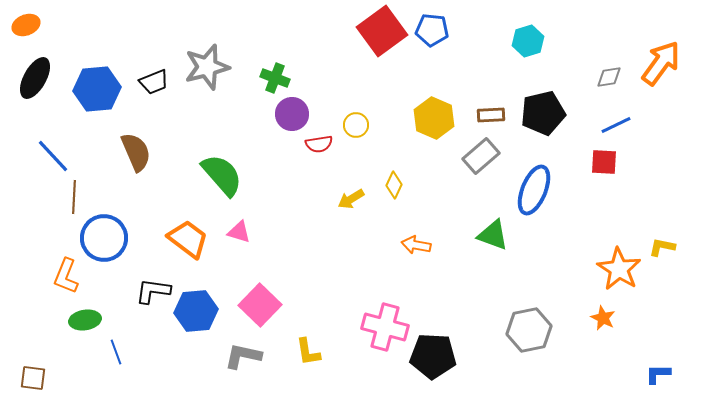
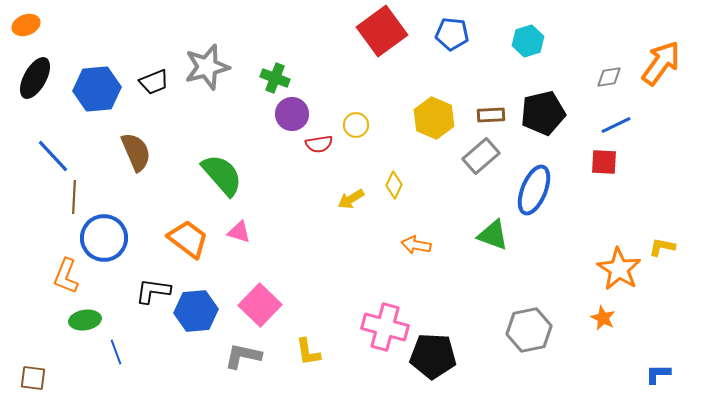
blue pentagon at (432, 30): moved 20 px right, 4 px down
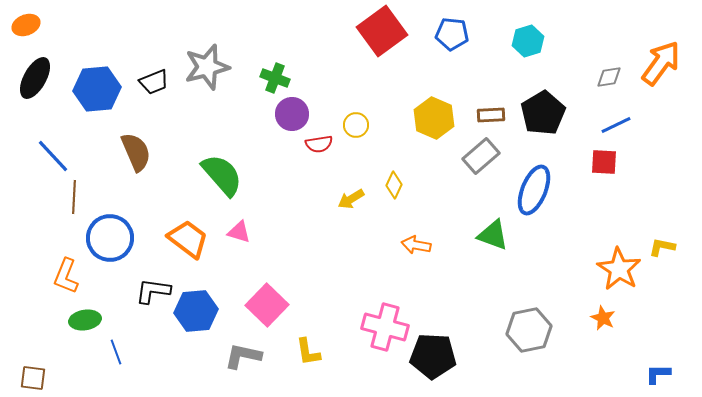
black pentagon at (543, 113): rotated 18 degrees counterclockwise
blue circle at (104, 238): moved 6 px right
pink square at (260, 305): moved 7 px right
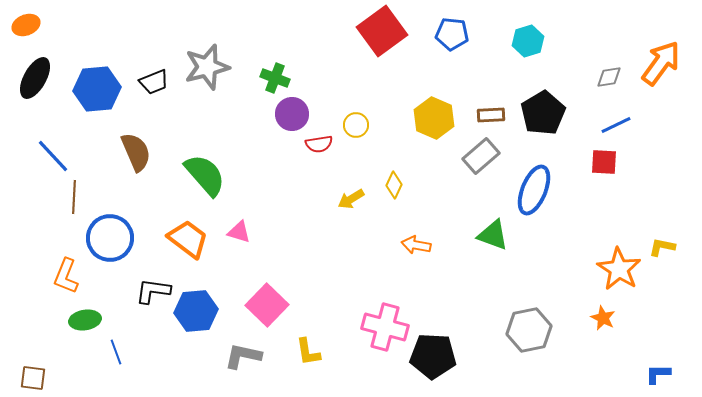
green semicircle at (222, 175): moved 17 px left
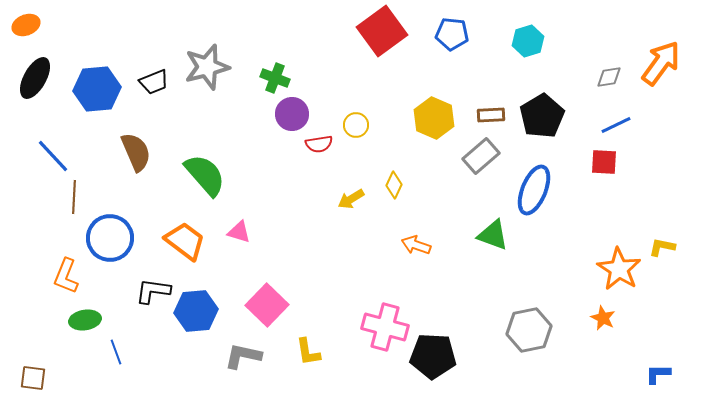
black pentagon at (543, 113): moved 1 px left, 3 px down
orange trapezoid at (188, 239): moved 3 px left, 2 px down
orange arrow at (416, 245): rotated 8 degrees clockwise
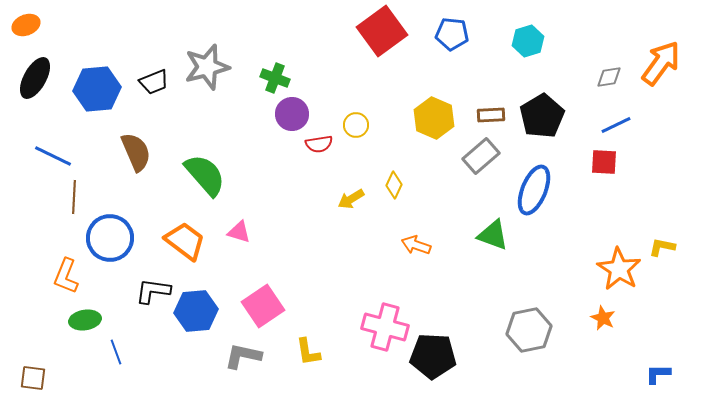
blue line at (53, 156): rotated 21 degrees counterclockwise
pink square at (267, 305): moved 4 px left, 1 px down; rotated 12 degrees clockwise
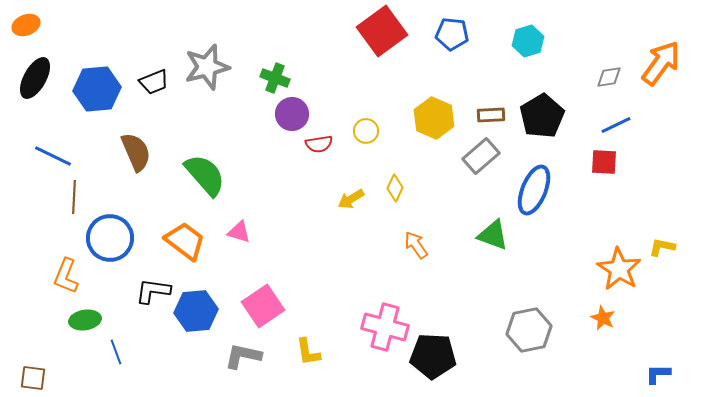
yellow circle at (356, 125): moved 10 px right, 6 px down
yellow diamond at (394, 185): moved 1 px right, 3 px down
orange arrow at (416, 245): rotated 36 degrees clockwise
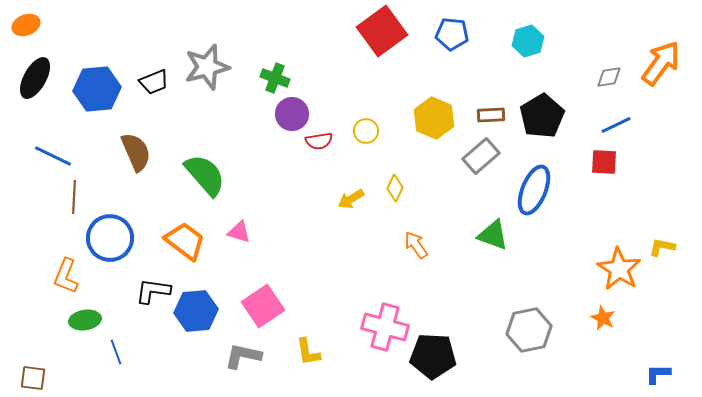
red semicircle at (319, 144): moved 3 px up
